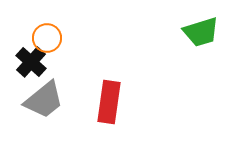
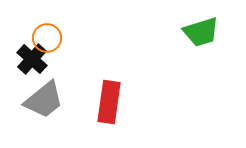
black cross: moved 1 px right, 3 px up
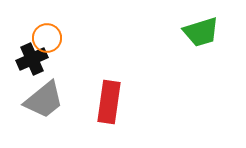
black cross: rotated 24 degrees clockwise
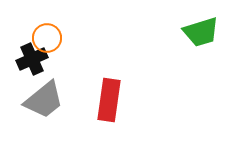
red rectangle: moved 2 px up
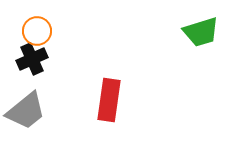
orange circle: moved 10 px left, 7 px up
gray trapezoid: moved 18 px left, 11 px down
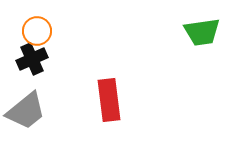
green trapezoid: moved 1 px right; rotated 9 degrees clockwise
red rectangle: rotated 15 degrees counterclockwise
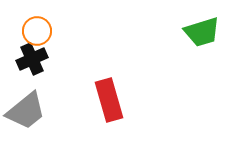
green trapezoid: rotated 9 degrees counterclockwise
red rectangle: rotated 9 degrees counterclockwise
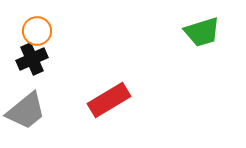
red rectangle: rotated 75 degrees clockwise
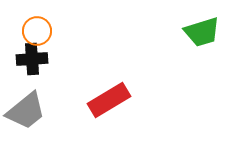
black cross: rotated 20 degrees clockwise
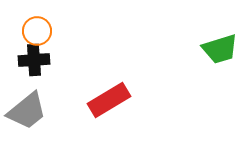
green trapezoid: moved 18 px right, 17 px down
black cross: moved 2 px right, 1 px down
gray trapezoid: moved 1 px right
